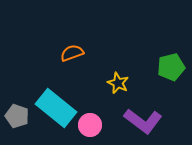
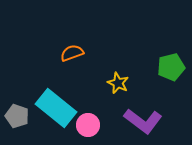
pink circle: moved 2 px left
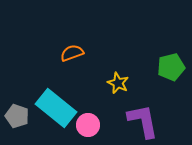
purple L-shape: rotated 138 degrees counterclockwise
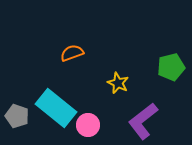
purple L-shape: rotated 117 degrees counterclockwise
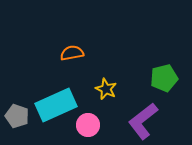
orange semicircle: rotated 10 degrees clockwise
green pentagon: moved 7 px left, 11 px down
yellow star: moved 12 px left, 6 px down
cyan rectangle: moved 3 px up; rotated 63 degrees counterclockwise
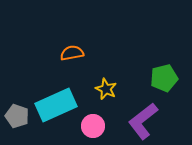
pink circle: moved 5 px right, 1 px down
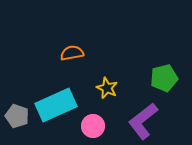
yellow star: moved 1 px right, 1 px up
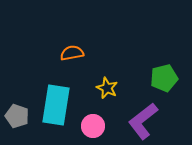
cyan rectangle: rotated 57 degrees counterclockwise
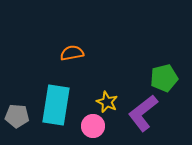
yellow star: moved 14 px down
gray pentagon: rotated 15 degrees counterclockwise
purple L-shape: moved 8 px up
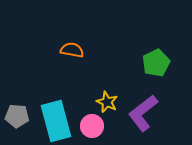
orange semicircle: moved 3 px up; rotated 20 degrees clockwise
green pentagon: moved 8 px left, 15 px up; rotated 12 degrees counterclockwise
cyan rectangle: moved 16 px down; rotated 24 degrees counterclockwise
pink circle: moved 1 px left
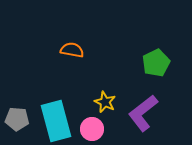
yellow star: moved 2 px left
gray pentagon: moved 3 px down
pink circle: moved 3 px down
